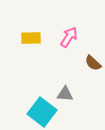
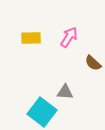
gray triangle: moved 2 px up
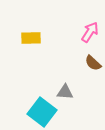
pink arrow: moved 21 px right, 5 px up
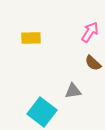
gray triangle: moved 8 px right, 1 px up; rotated 12 degrees counterclockwise
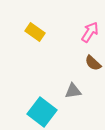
yellow rectangle: moved 4 px right, 6 px up; rotated 36 degrees clockwise
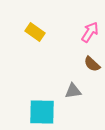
brown semicircle: moved 1 px left, 1 px down
cyan square: rotated 36 degrees counterclockwise
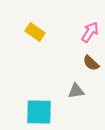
brown semicircle: moved 1 px left, 1 px up
gray triangle: moved 3 px right
cyan square: moved 3 px left
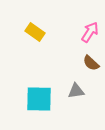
cyan square: moved 13 px up
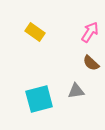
cyan square: rotated 16 degrees counterclockwise
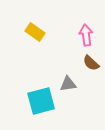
pink arrow: moved 4 px left, 3 px down; rotated 40 degrees counterclockwise
gray triangle: moved 8 px left, 7 px up
cyan square: moved 2 px right, 2 px down
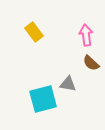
yellow rectangle: moved 1 px left; rotated 18 degrees clockwise
gray triangle: rotated 18 degrees clockwise
cyan square: moved 2 px right, 2 px up
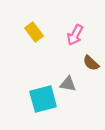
pink arrow: moved 11 px left; rotated 145 degrees counterclockwise
